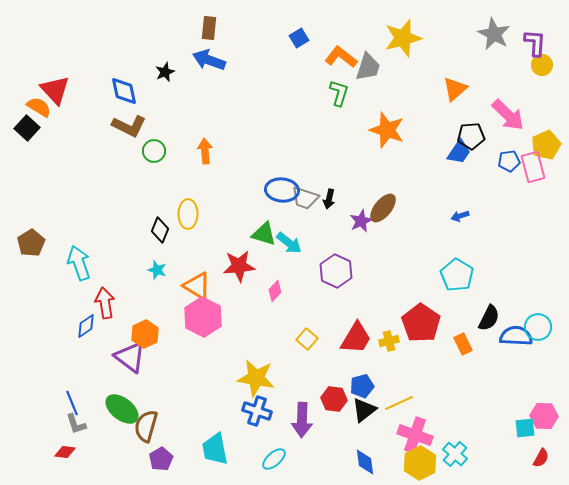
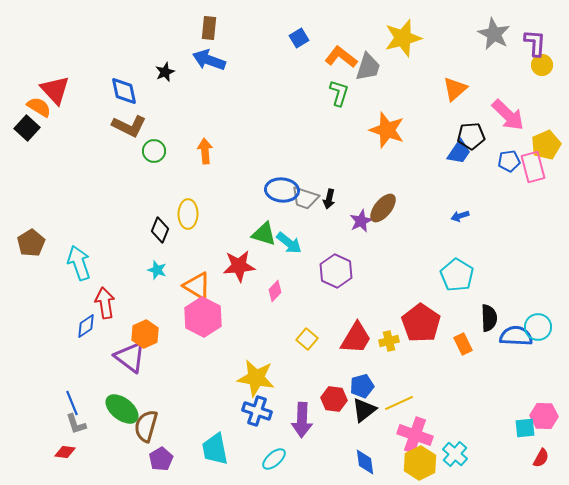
black semicircle at (489, 318): rotated 28 degrees counterclockwise
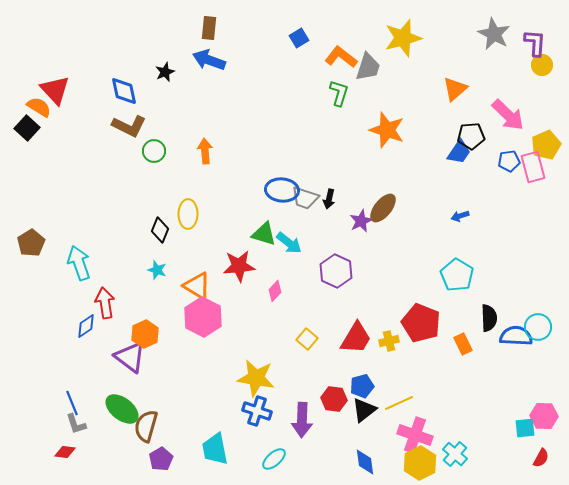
red pentagon at (421, 323): rotated 12 degrees counterclockwise
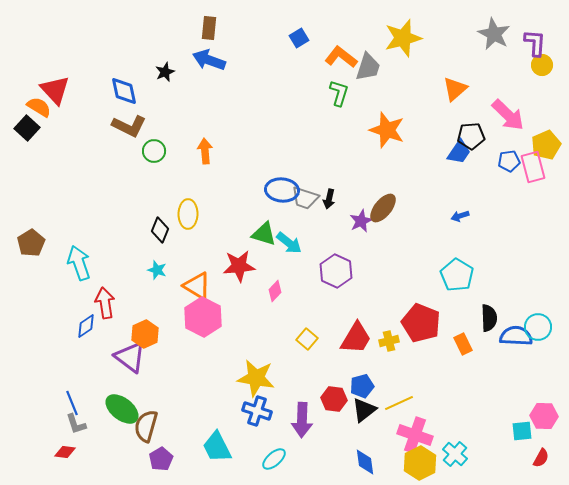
cyan square at (525, 428): moved 3 px left, 3 px down
cyan trapezoid at (215, 449): moved 2 px right, 2 px up; rotated 16 degrees counterclockwise
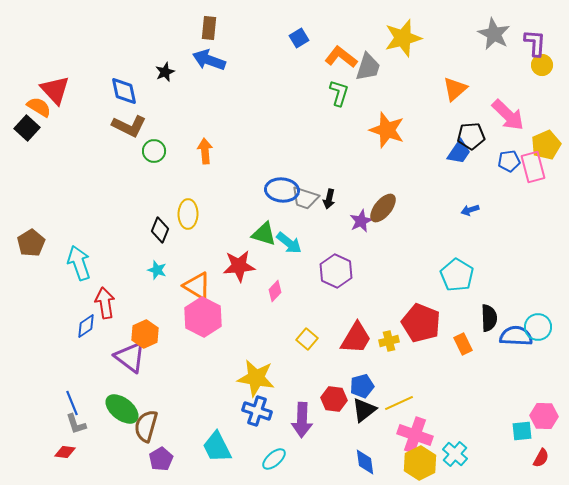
blue arrow at (460, 216): moved 10 px right, 6 px up
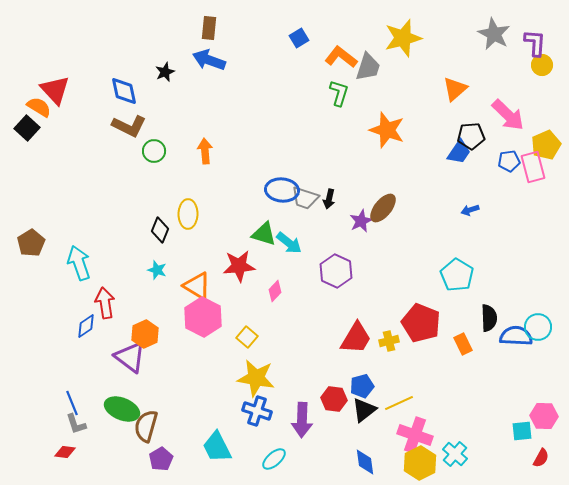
yellow square at (307, 339): moved 60 px left, 2 px up
green ellipse at (122, 409): rotated 16 degrees counterclockwise
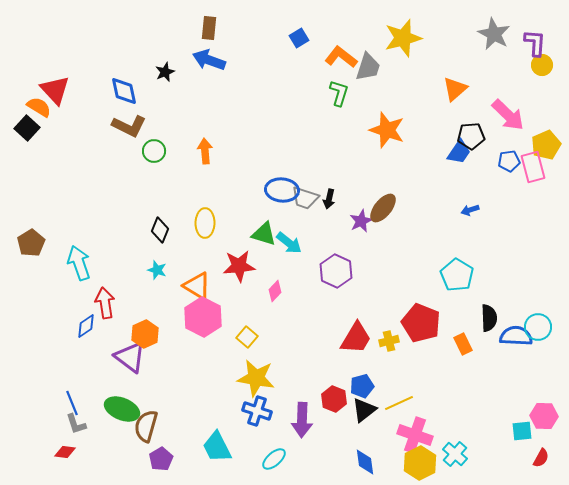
yellow ellipse at (188, 214): moved 17 px right, 9 px down
red hexagon at (334, 399): rotated 15 degrees clockwise
